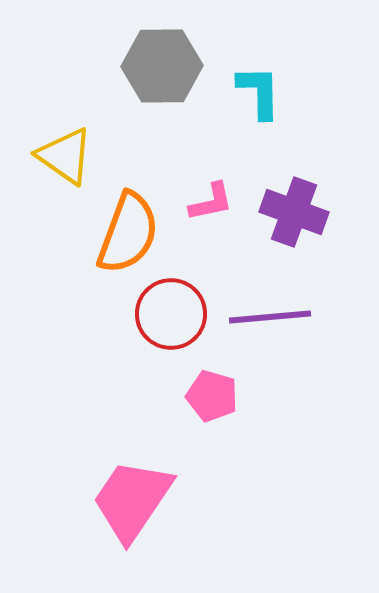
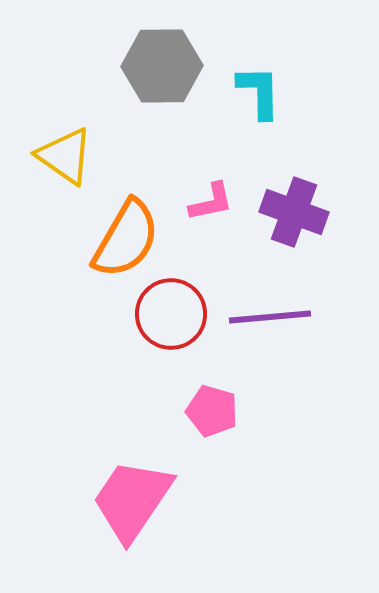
orange semicircle: moved 2 px left, 6 px down; rotated 10 degrees clockwise
pink pentagon: moved 15 px down
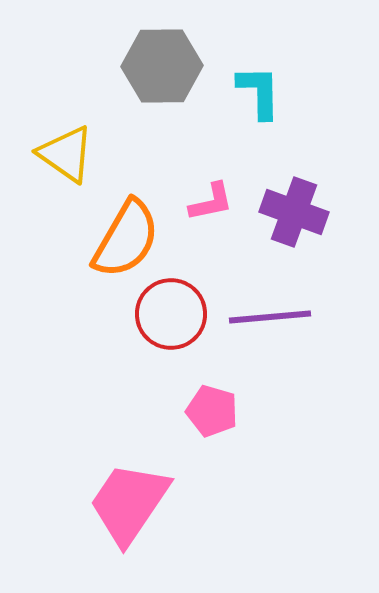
yellow triangle: moved 1 px right, 2 px up
pink trapezoid: moved 3 px left, 3 px down
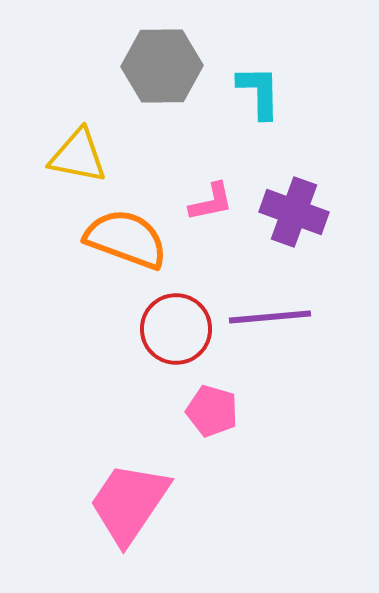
yellow triangle: moved 12 px right, 2 px down; rotated 24 degrees counterclockwise
orange semicircle: rotated 100 degrees counterclockwise
red circle: moved 5 px right, 15 px down
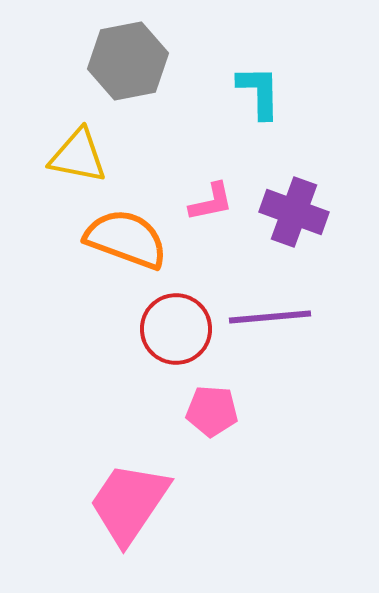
gray hexagon: moved 34 px left, 5 px up; rotated 10 degrees counterclockwise
pink pentagon: rotated 12 degrees counterclockwise
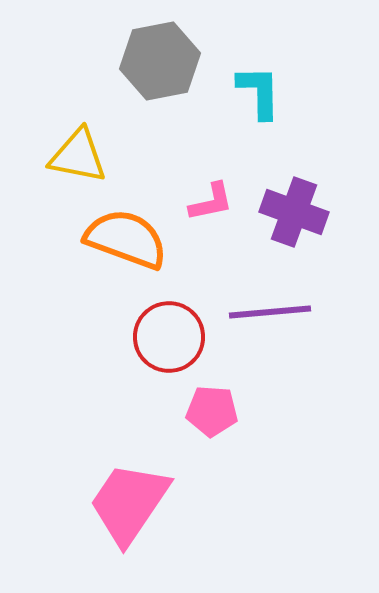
gray hexagon: moved 32 px right
purple line: moved 5 px up
red circle: moved 7 px left, 8 px down
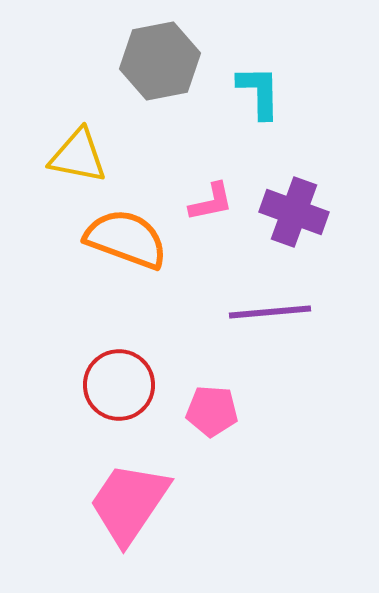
red circle: moved 50 px left, 48 px down
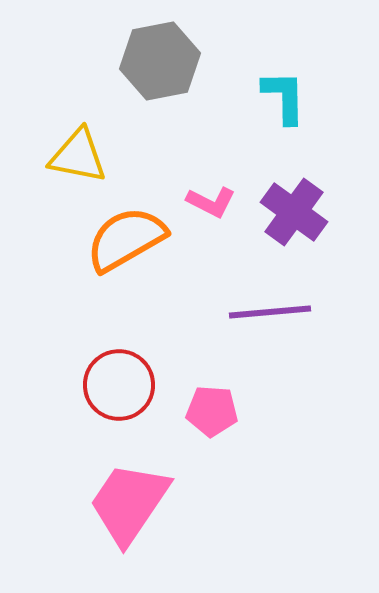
cyan L-shape: moved 25 px right, 5 px down
pink L-shape: rotated 39 degrees clockwise
purple cross: rotated 16 degrees clockwise
orange semicircle: rotated 50 degrees counterclockwise
